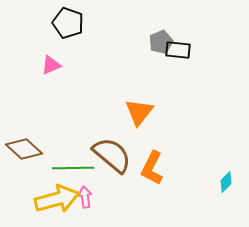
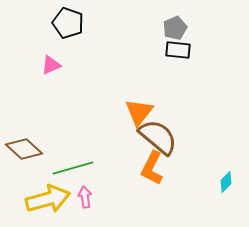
gray pentagon: moved 14 px right, 14 px up
brown semicircle: moved 46 px right, 18 px up
green line: rotated 15 degrees counterclockwise
yellow arrow: moved 9 px left
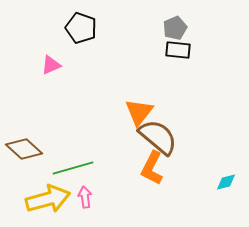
black pentagon: moved 13 px right, 5 px down
cyan diamond: rotated 30 degrees clockwise
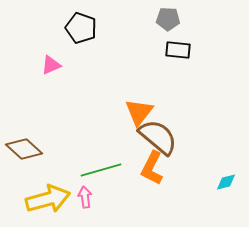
gray pentagon: moved 7 px left, 9 px up; rotated 25 degrees clockwise
green line: moved 28 px right, 2 px down
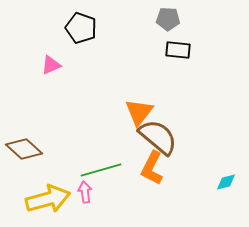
pink arrow: moved 5 px up
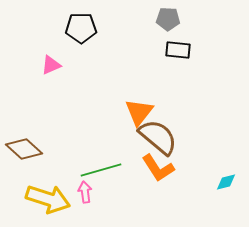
black pentagon: rotated 20 degrees counterclockwise
orange L-shape: moved 6 px right; rotated 60 degrees counterclockwise
yellow arrow: rotated 33 degrees clockwise
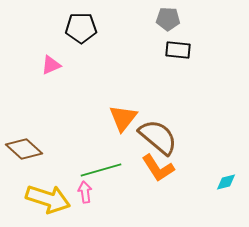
orange triangle: moved 16 px left, 6 px down
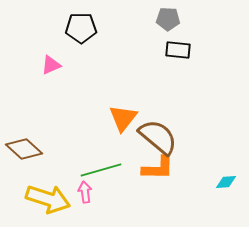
orange L-shape: rotated 56 degrees counterclockwise
cyan diamond: rotated 10 degrees clockwise
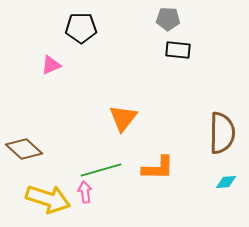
brown semicircle: moved 64 px right, 4 px up; rotated 51 degrees clockwise
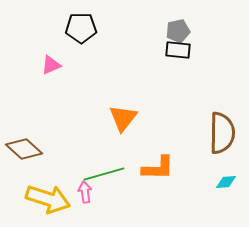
gray pentagon: moved 10 px right, 12 px down; rotated 15 degrees counterclockwise
green line: moved 3 px right, 4 px down
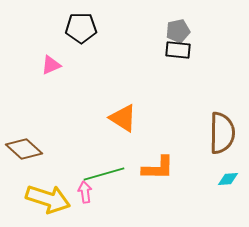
orange triangle: rotated 36 degrees counterclockwise
cyan diamond: moved 2 px right, 3 px up
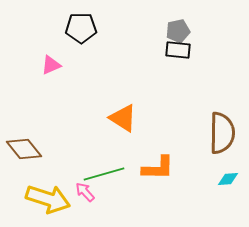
brown diamond: rotated 9 degrees clockwise
pink arrow: rotated 35 degrees counterclockwise
